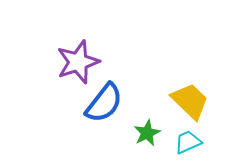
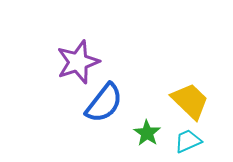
green star: rotated 12 degrees counterclockwise
cyan trapezoid: moved 1 px up
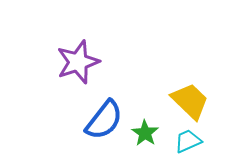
blue semicircle: moved 17 px down
green star: moved 2 px left
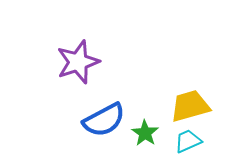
yellow trapezoid: moved 5 px down; rotated 60 degrees counterclockwise
blue semicircle: rotated 24 degrees clockwise
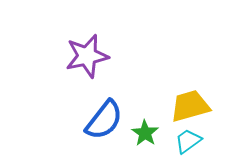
purple star: moved 9 px right, 6 px up; rotated 6 degrees clockwise
blue semicircle: rotated 24 degrees counterclockwise
cyan trapezoid: rotated 12 degrees counterclockwise
